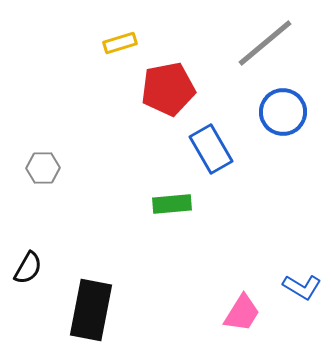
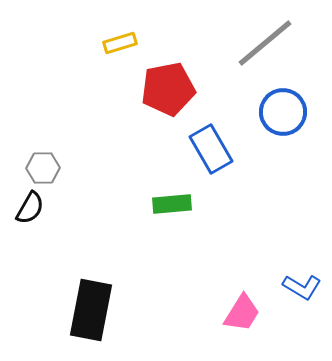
black semicircle: moved 2 px right, 60 px up
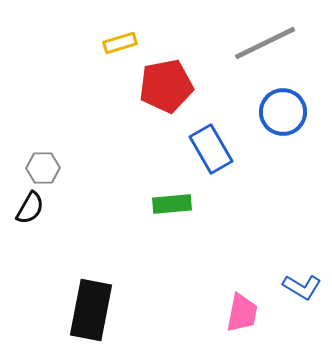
gray line: rotated 14 degrees clockwise
red pentagon: moved 2 px left, 3 px up
pink trapezoid: rotated 21 degrees counterclockwise
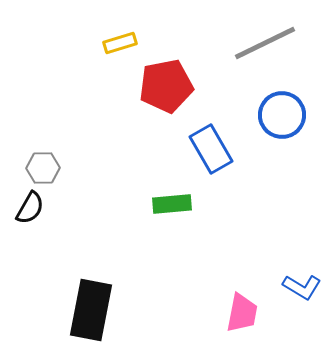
blue circle: moved 1 px left, 3 px down
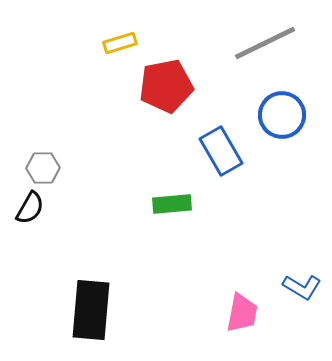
blue rectangle: moved 10 px right, 2 px down
black rectangle: rotated 6 degrees counterclockwise
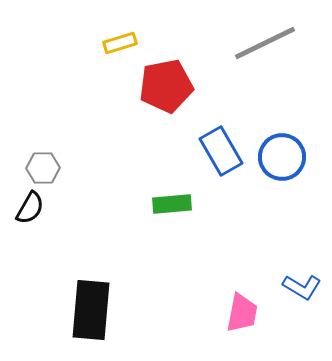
blue circle: moved 42 px down
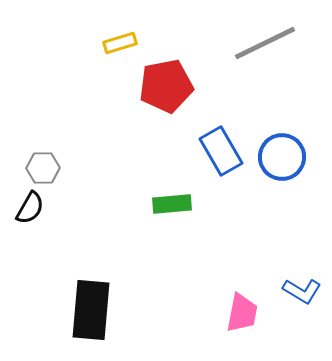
blue L-shape: moved 4 px down
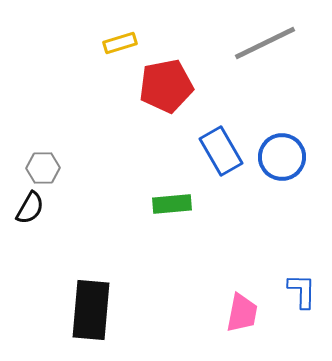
blue L-shape: rotated 120 degrees counterclockwise
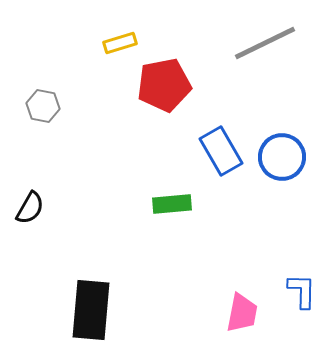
red pentagon: moved 2 px left, 1 px up
gray hexagon: moved 62 px up; rotated 12 degrees clockwise
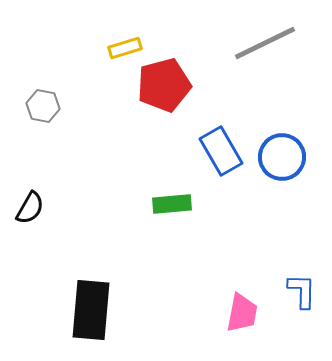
yellow rectangle: moved 5 px right, 5 px down
red pentagon: rotated 4 degrees counterclockwise
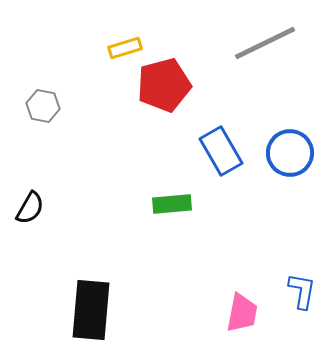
blue circle: moved 8 px right, 4 px up
blue L-shape: rotated 9 degrees clockwise
